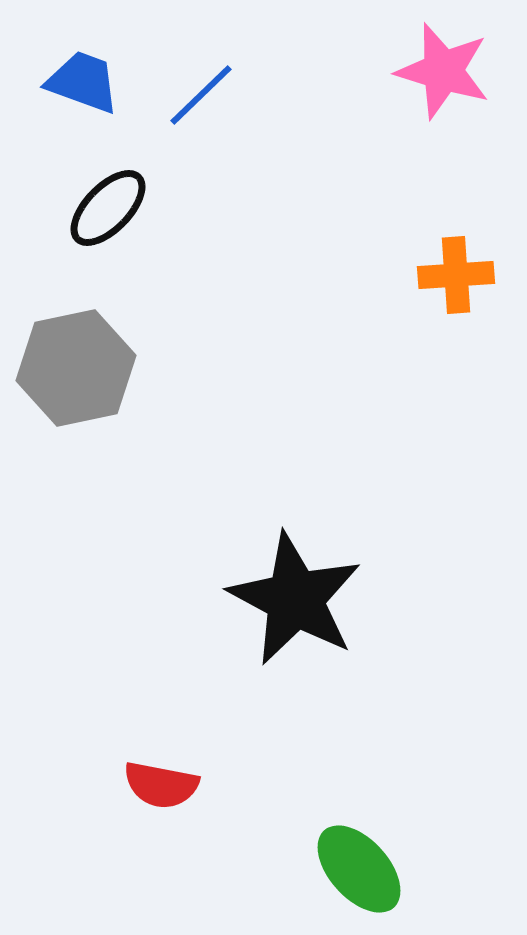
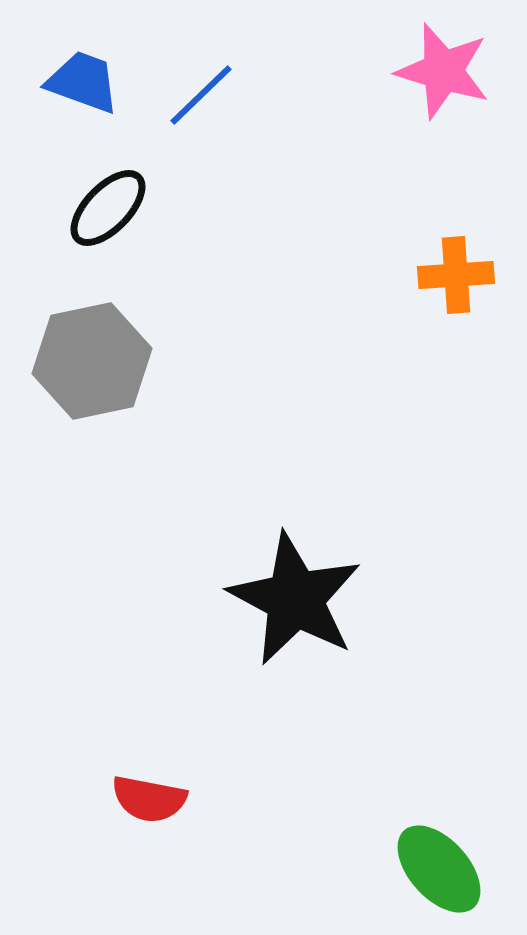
gray hexagon: moved 16 px right, 7 px up
red semicircle: moved 12 px left, 14 px down
green ellipse: moved 80 px right
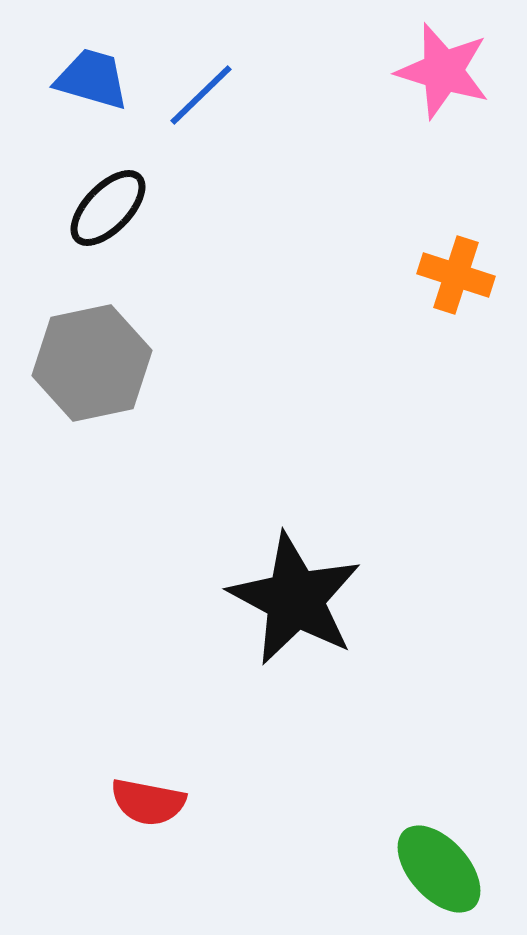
blue trapezoid: moved 9 px right, 3 px up; rotated 4 degrees counterclockwise
orange cross: rotated 22 degrees clockwise
gray hexagon: moved 2 px down
red semicircle: moved 1 px left, 3 px down
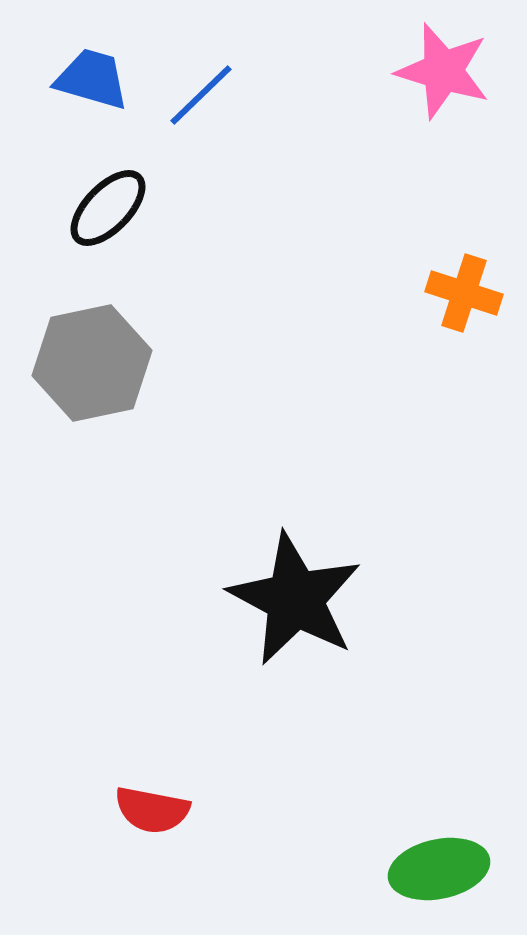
orange cross: moved 8 px right, 18 px down
red semicircle: moved 4 px right, 8 px down
green ellipse: rotated 60 degrees counterclockwise
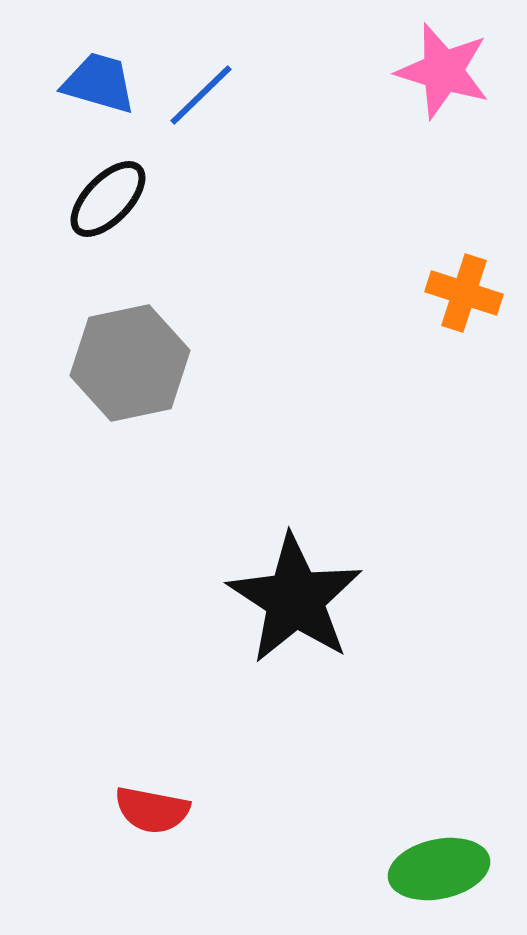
blue trapezoid: moved 7 px right, 4 px down
black ellipse: moved 9 px up
gray hexagon: moved 38 px right
black star: rotated 5 degrees clockwise
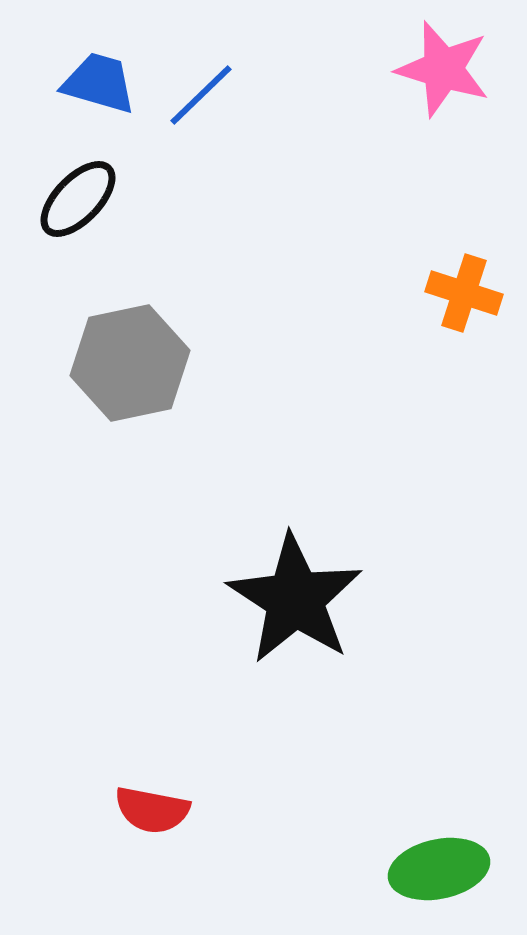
pink star: moved 2 px up
black ellipse: moved 30 px left
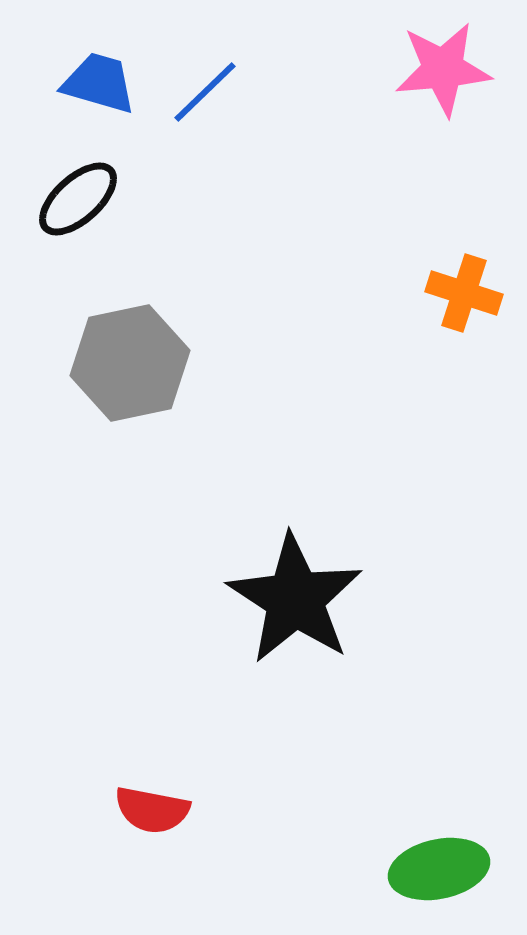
pink star: rotated 22 degrees counterclockwise
blue line: moved 4 px right, 3 px up
black ellipse: rotated 4 degrees clockwise
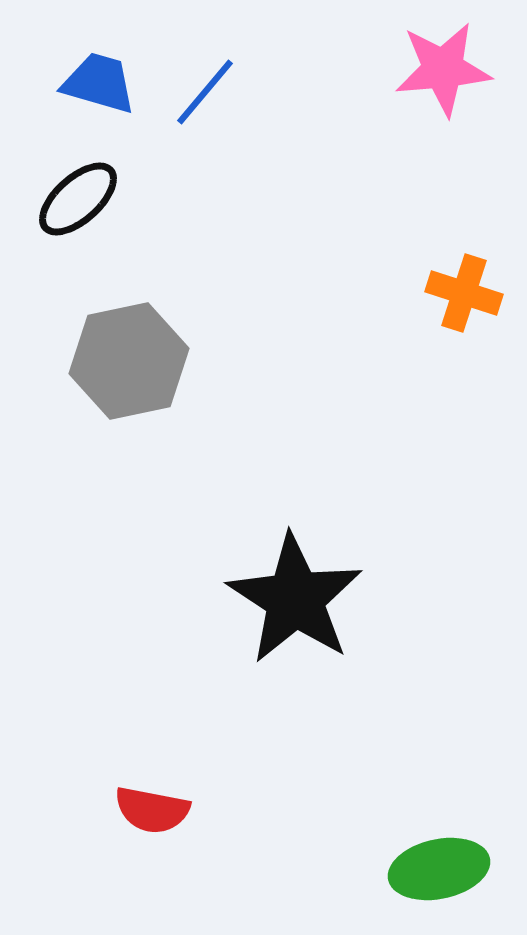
blue line: rotated 6 degrees counterclockwise
gray hexagon: moved 1 px left, 2 px up
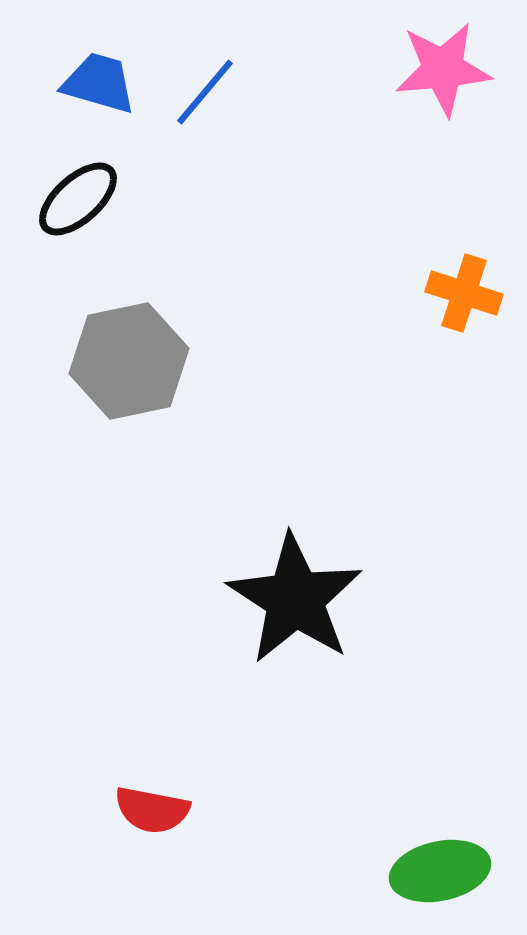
green ellipse: moved 1 px right, 2 px down
